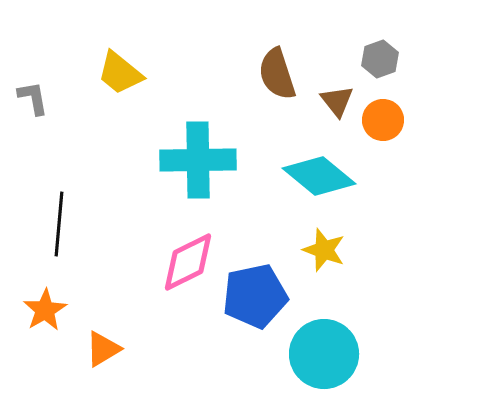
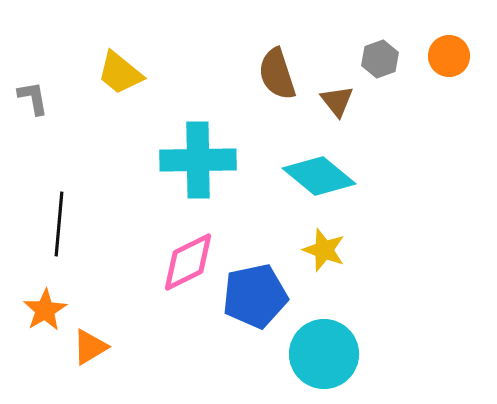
orange circle: moved 66 px right, 64 px up
orange triangle: moved 13 px left, 2 px up
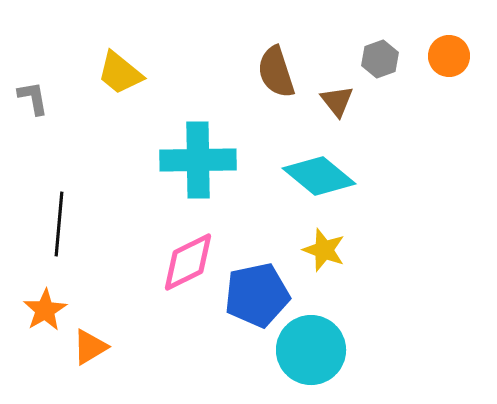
brown semicircle: moved 1 px left, 2 px up
blue pentagon: moved 2 px right, 1 px up
cyan circle: moved 13 px left, 4 px up
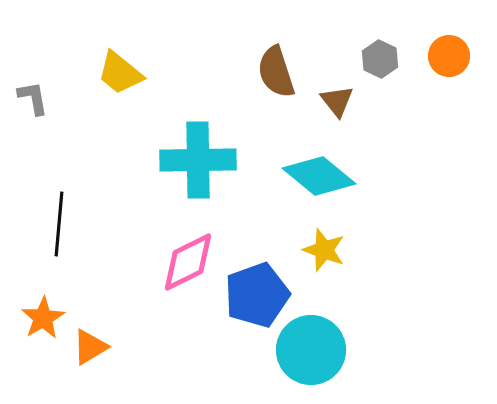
gray hexagon: rotated 15 degrees counterclockwise
blue pentagon: rotated 8 degrees counterclockwise
orange star: moved 2 px left, 8 px down
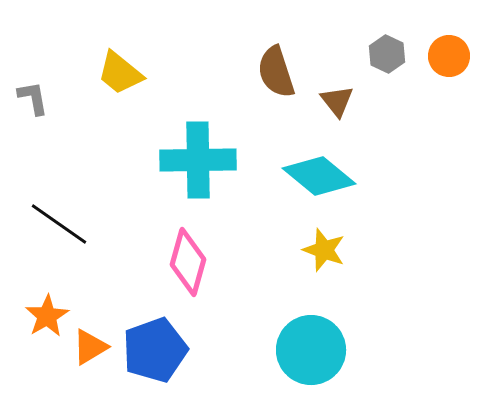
gray hexagon: moved 7 px right, 5 px up
black line: rotated 60 degrees counterclockwise
pink diamond: rotated 48 degrees counterclockwise
blue pentagon: moved 102 px left, 55 px down
orange star: moved 4 px right, 2 px up
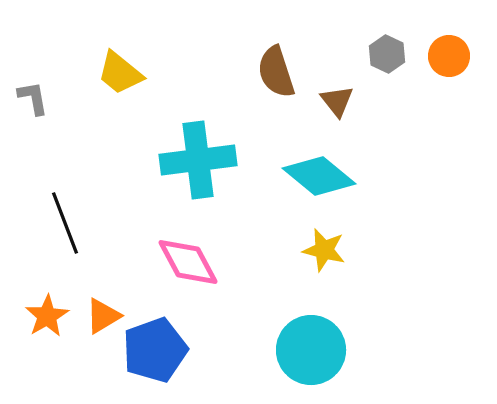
cyan cross: rotated 6 degrees counterclockwise
black line: moved 6 px right, 1 px up; rotated 34 degrees clockwise
yellow star: rotated 6 degrees counterclockwise
pink diamond: rotated 44 degrees counterclockwise
orange triangle: moved 13 px right, 31 px up
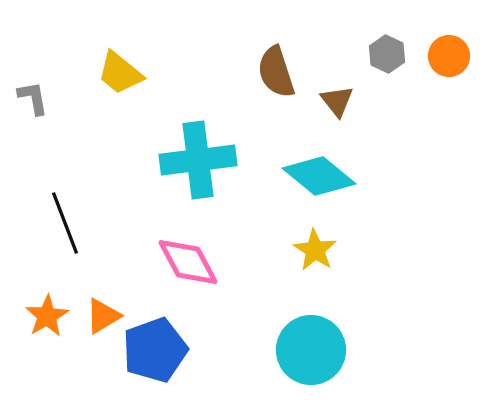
yellow star: moved 9 px left; rotated 18 degrees clockwise
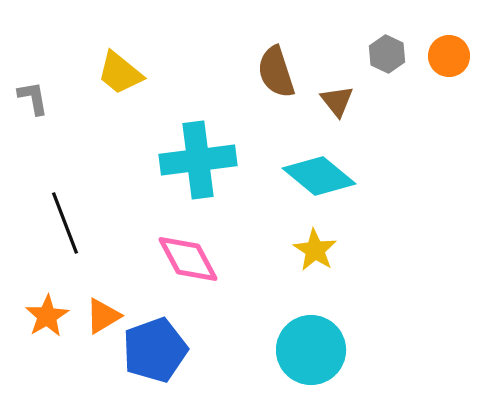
pink diamond: moved 3 px up
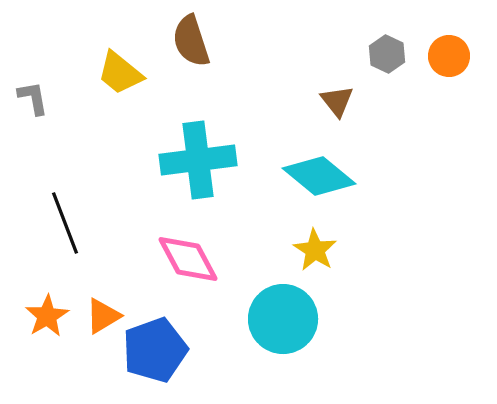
brown semicircle: moved 85 px left, 31 px up
cyan circle: moved 28 px left, 31 px up
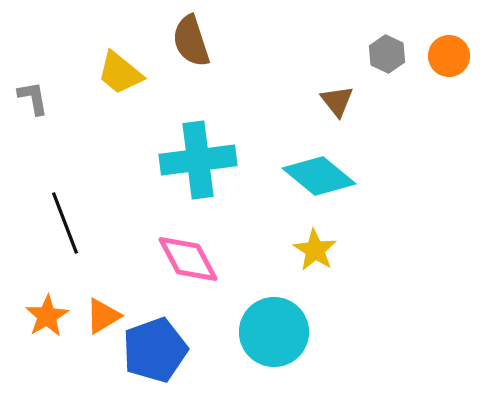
cyan circle: moved 9 px left, 13 px down
